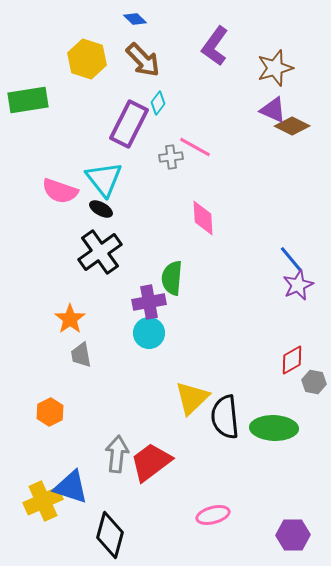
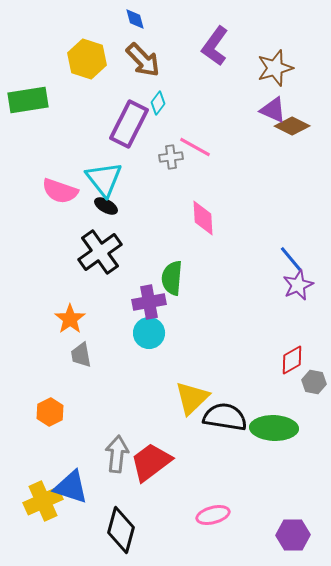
blue diamond: rotated 30 degrees clockwise
black ellipse: moved 5 px right, 3 px up
black semicircle: rotated 105 degrees clockwise
black diamond: moved 11 px right, 5 px up
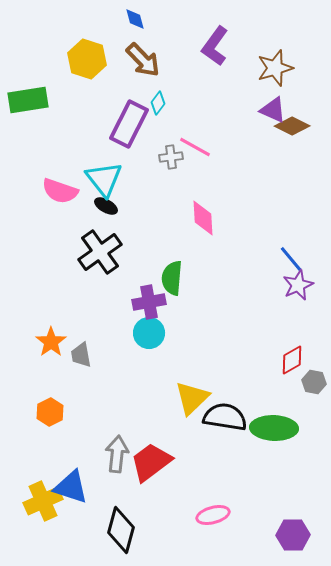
orange star: moved 19 px left, 23 px down
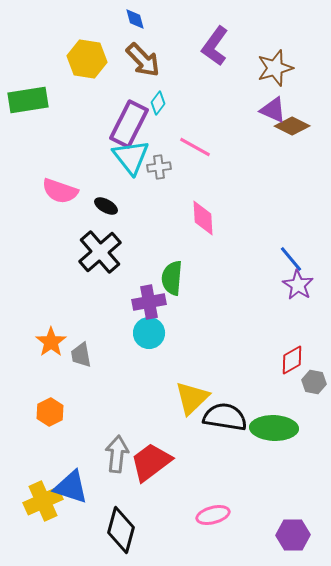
yellow hexagon: rotated 9 degrees counterclockwise
gray cross: moved 12 px left, 10 px down
cyan triangle: moved 27 px right, 22 px up
black cross: rotated 6 degrees counterclockwise
purple star: rotated 16 degrees counterclockwise
